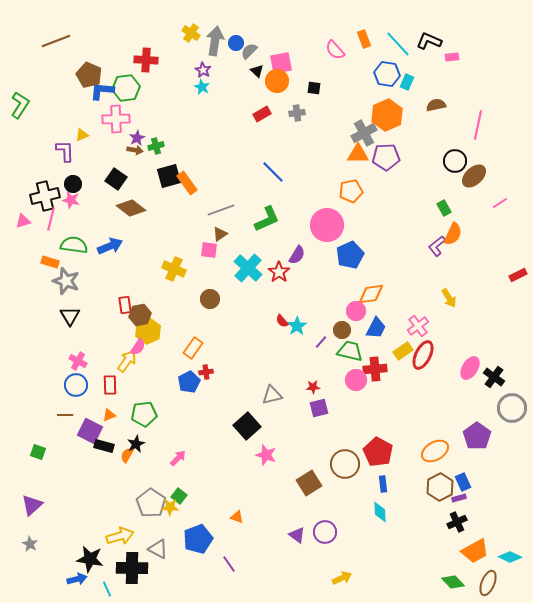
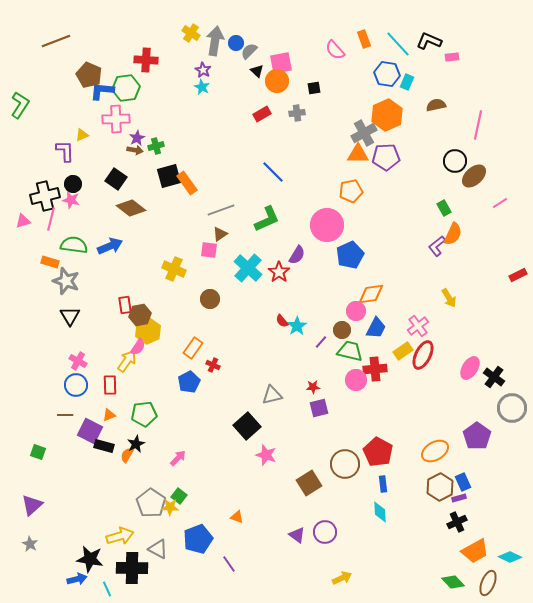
black square at (314, 88): rotated 16 degrees counterclockwise
red cross at (206, 372): moved 7 px right, 7 px up; rotated 32 degrees clockwise
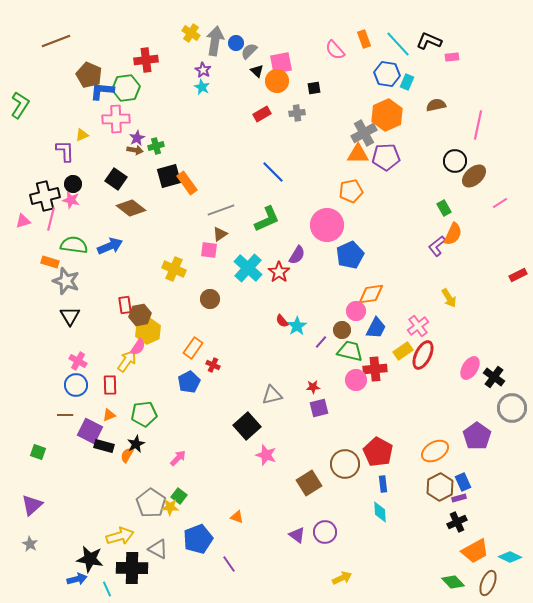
red cross at (146, 60): rotated 10 degrees counterclockwise
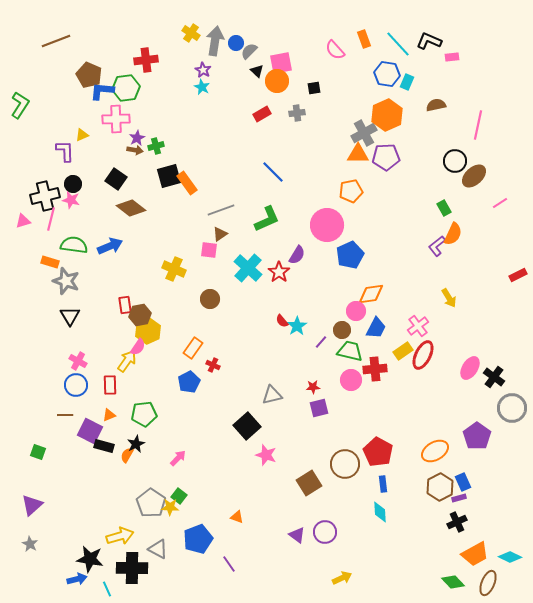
pink circle at (356, 380): moved 5 px left
orange trapezoid at (475, 551): moved 3 px down
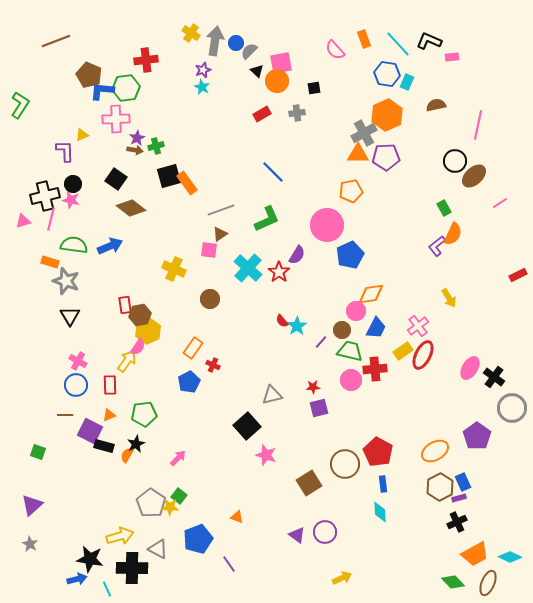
purple star at (203, 70): rotated 21 degrees clockwise
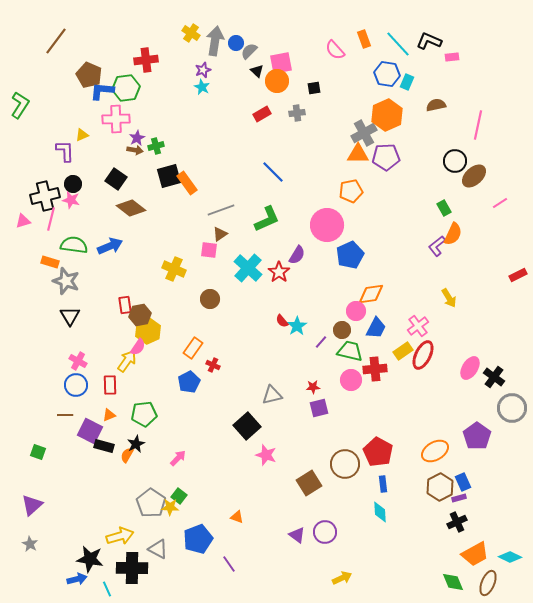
brown line at (56, 41): rotated 32 degrees counterclockwise
green diamond at (453, 582): rotated 20 degrees clockwise
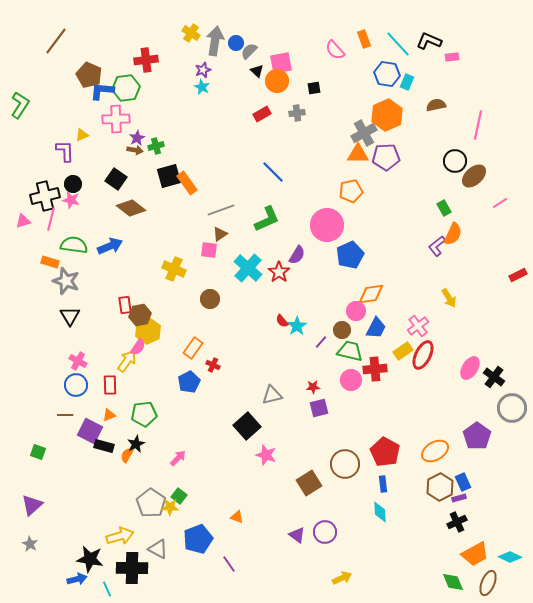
red pentagon at (378, 452): moved 7 px right
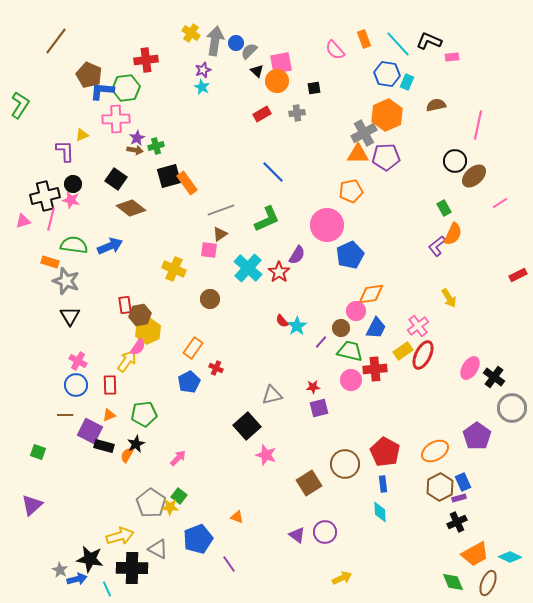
brown circle at (342, 330): moved 1 px left, 2 px up
red cross at (213, 365): moved 3 px right, 3 px down
gray star at (30, 544): moved 30 px right, 26 px down
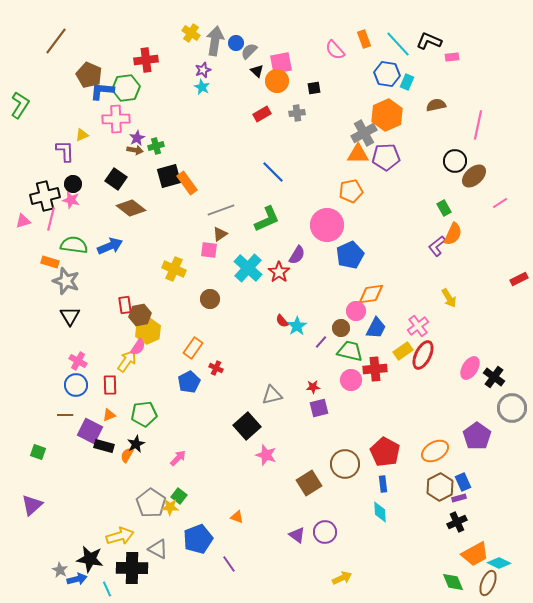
red rectangle at (518, 275): moved 1 px right, 4 px down
cyan diamond at (510, 557): moved 11 px left, 6 px down
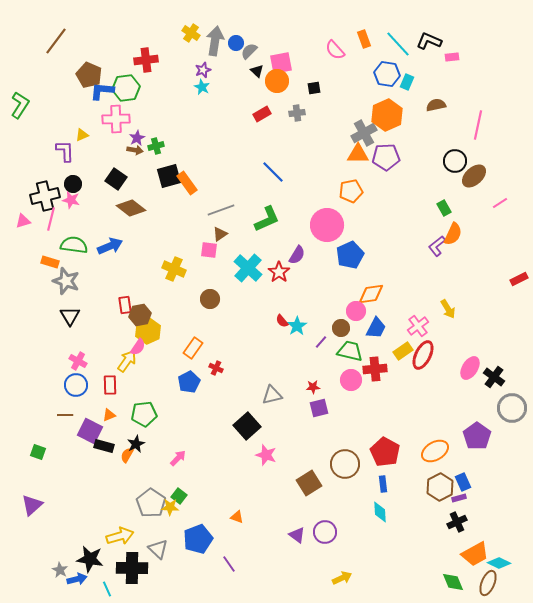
yellow arrow at (449, 298): moved 1 px left, 11 px down
gray triangle at (158, 549): rotated 15 degrees clockwise
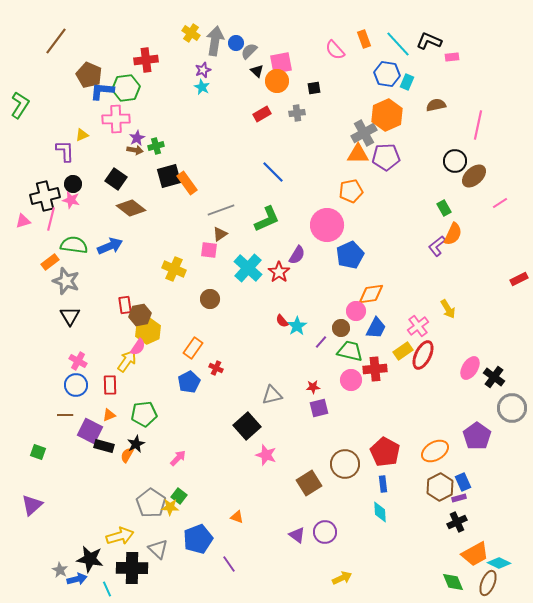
orange rectangle at (50, 262): rotated 54 degrees counterclockwise
